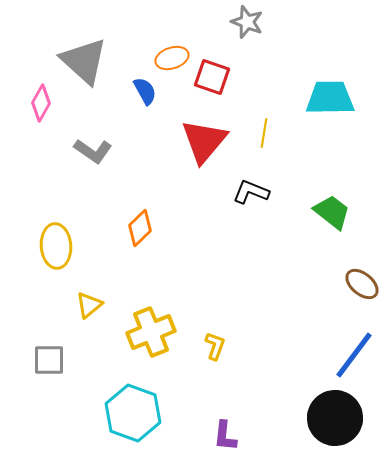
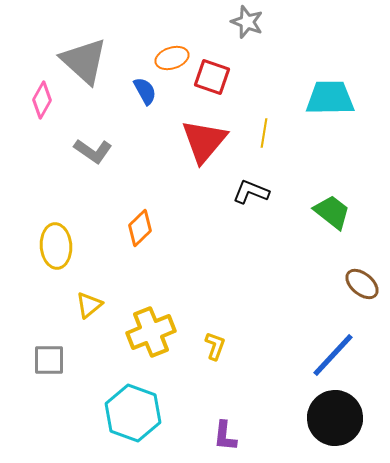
pink diamond: moved 1 px right, 3 px up
blue line: moved 21 px left; rotated 6 degrees clockwise
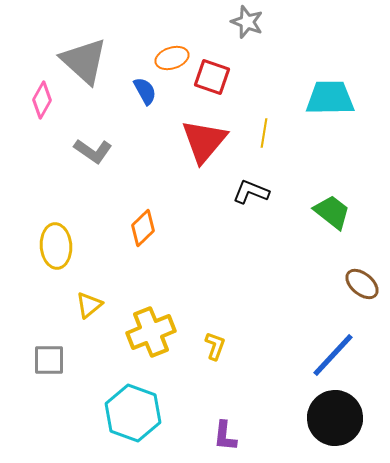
orange diamond: moved 3 px right
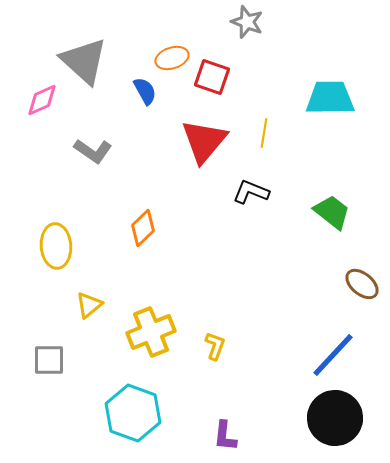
pink diamond: rotated 36 degrees clockwise
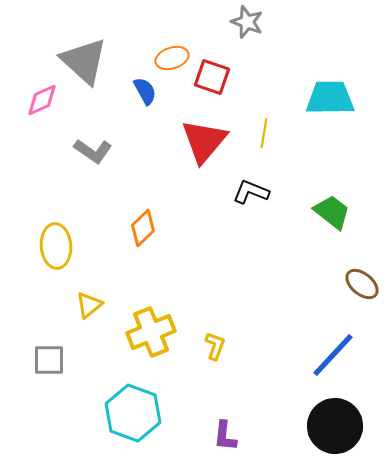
black circle: moved 8 px down
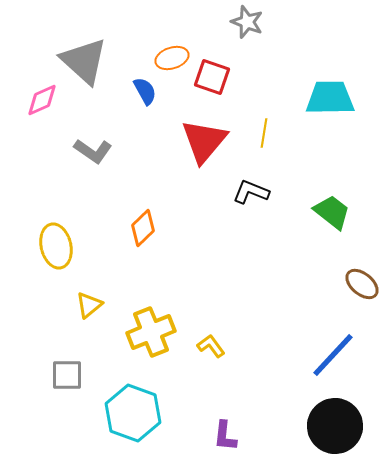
yellow ellipse: rotated 9 degrees counterclockwise
yellow L-shape: moved 4 px left; rotated 56 degrees counterclockwise
gray square: moved 18 px right, 15 px down
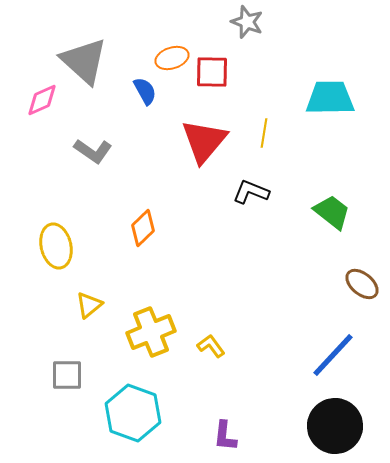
red square: moved 5 px up; rotated 18 degrees counterclockwise
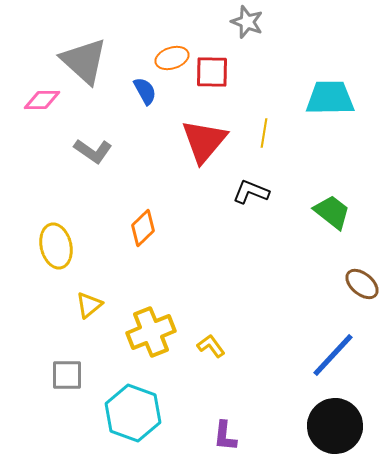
pink diamond: rotated 24 degrees clockwise
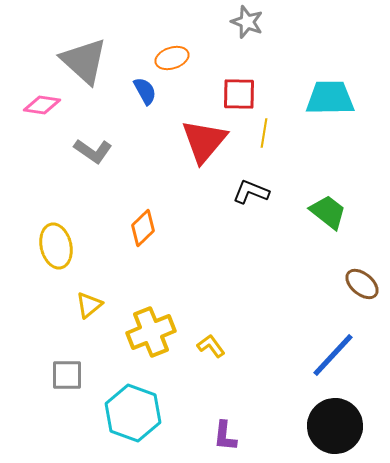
red square: moved 27 px right, 22 px down
pink diamond: moved 5 px down; rotated 9 degrees clockwise
green trapezoid: moved 4 px left
